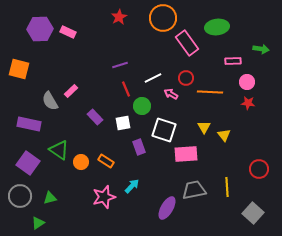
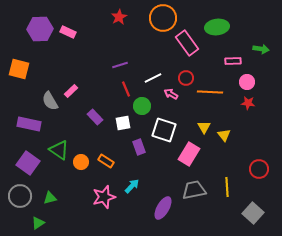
pink rectangle at (186, 154): moved 3 px right; rotated 55 degrees counterclockwise
purple ellipse at (167, 208): moved 4 px left
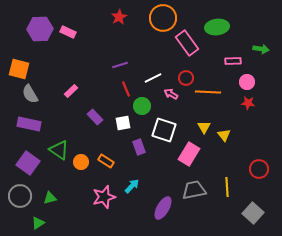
orange line at (210, 92): moved 2 px left
gray semicircle at (50, 101): moved 20 px left, 7 px up
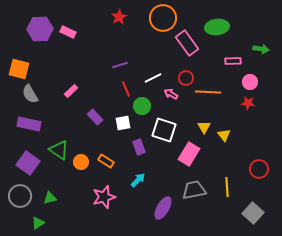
pink circle at (247, 82): moved 3 px right
cyan arrow at (132, 186): moved 6 px right, 6 px up
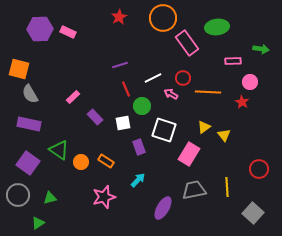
red circle at (186, 78): moved 3 px left
pink rectangle at (71, 91): moved 2 px right, 6 px down
red star at (248, 103): moved 6 px left, 1 px up; rotated 24 degrees clockwise
yellow triangle at (204, 127): rotated 24 degrees clockwise
gray circle at (20, 196): moved 2 px left, 1 px up
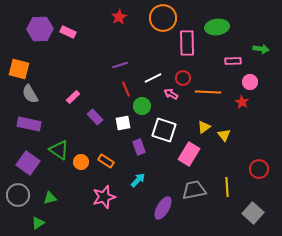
pink rectangle at (187, 43): rotated 35 degrees clockwise
